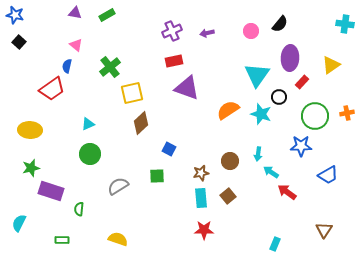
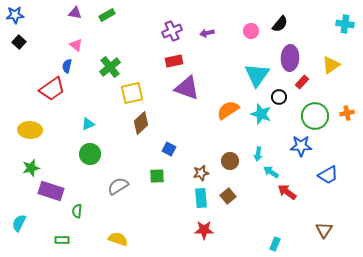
blue star at (15, 15): rotated 18 degrees counterclockwise
green semicircle at (79, 209): moved 2 px left, 2 px down
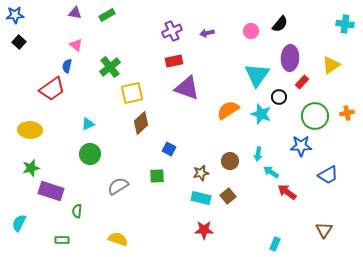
cyan rectangle at (201, 198): rotated 72 degrees counterclockwise
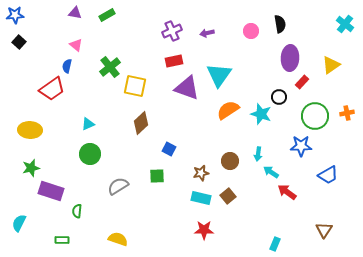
black semicircle at (280, 24): rotated 48 degrees counterclockwise
cyan cross at (345, 24): rotated 30 degrees clockwise
cyan triangle at (257, 75): moved 38 px left
yellow square at (132, 93): moved 3 px right, 7 px up; rotated 25 degrees clockwise
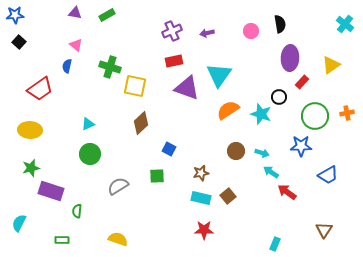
green cross at (110, 67): rotated 35 degrees counterclockwise
red trapezoid at (52, 89): moved 12 px left
cyan arrow at (258, 154): moved 4 px right, 1 px up; rotated 80 degrees counterclockwise
brown circle at (230, 161): moved 6 px right, 10 px up
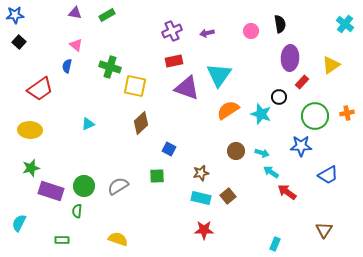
green circle at (90, 154): moved 6 px left, 32 px down
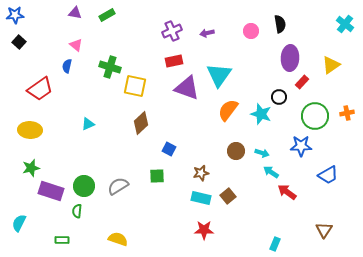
orange semicircle at (228, 110): rotated 20 degrees counterclockwise
